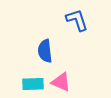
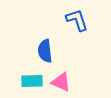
cyan rectangle: moved 1 px left, 3 px up
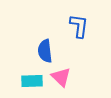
blue L-shape: moved 2 px right, 6 px down; rotated 25 degrees clockwise
pink triangle: moved 5 px up; rotated 20 degrees clockwise
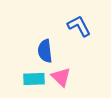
blue L-shape: rotated 35 degrees counterclockwise
cyan rectangle: moved 2 px right, 2 px up
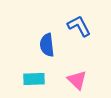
blue semicircle: moved 2 px right, 6 px up
pink triangle: moved 16 px right, 3 px down
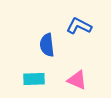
blue L-shape: rotated 35 degrees counterclockwise
pink triangle: rotated 20 degrees counterclockwise
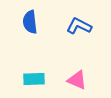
blue semicircle: moved 17 px left, 23 px up
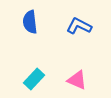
cyan rectangle: rotated 45 degrees counterclockwise
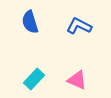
blue semicircle: rotated 10 degrees counterclockwise
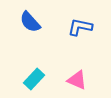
blue semicircle: rotated 25 degrees counterclockwise
blue L-shape: moved 1 px right, 1 px down; rotated 15 degrees counterclockwise
